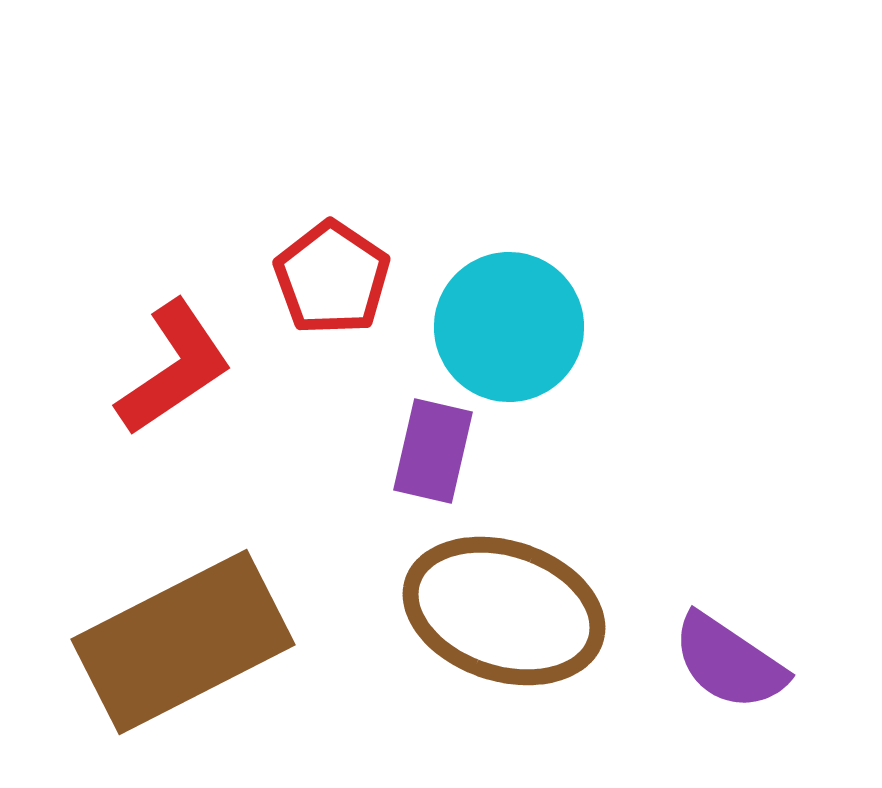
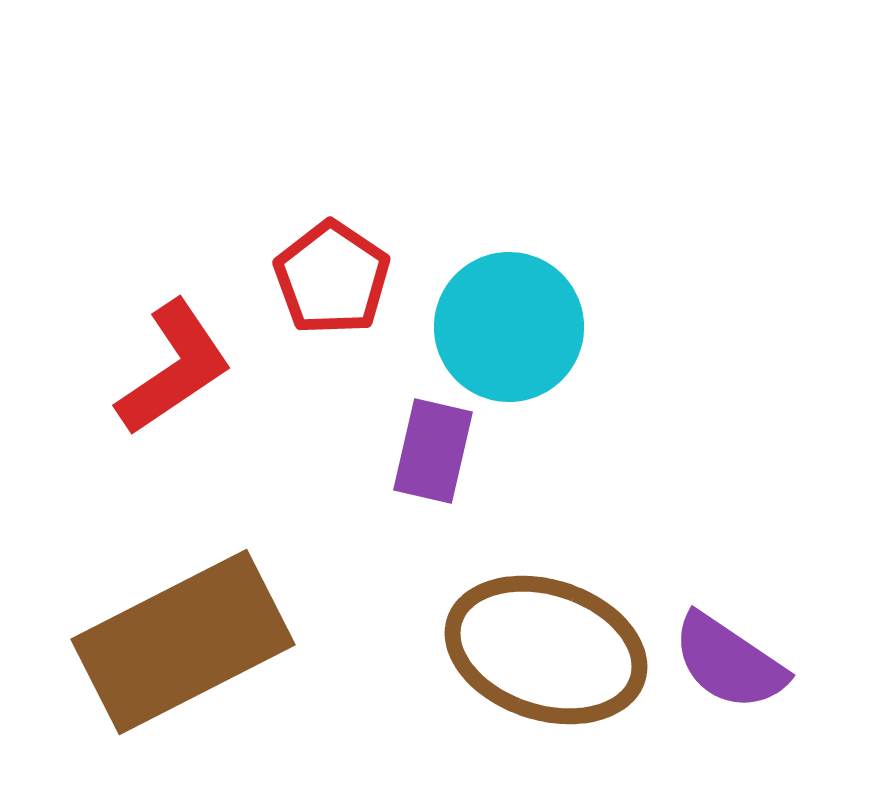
brown ellipse: moved 42 px right, 39 px down
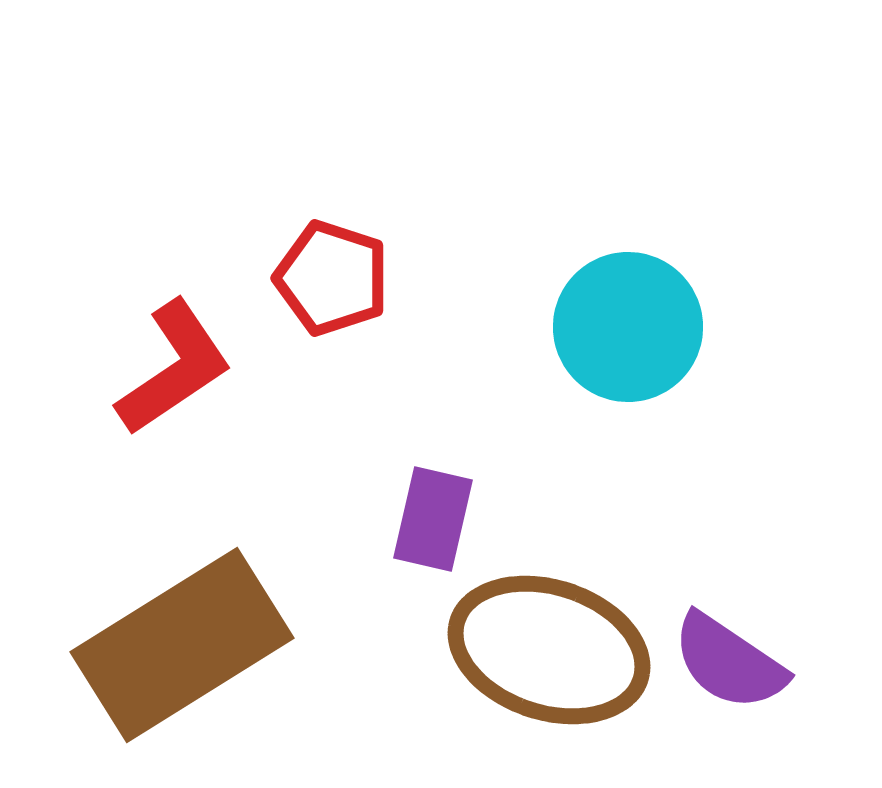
red pentagon: rotated 16 degrees counterclockwise
cyan circle: moved 119 px right
purple rectangle: moved 68 px down
brown rectangle: moved 1 px left, 3 px down; rotated 5 degrees counterclockwise
brown ellipse: moved 3 px right
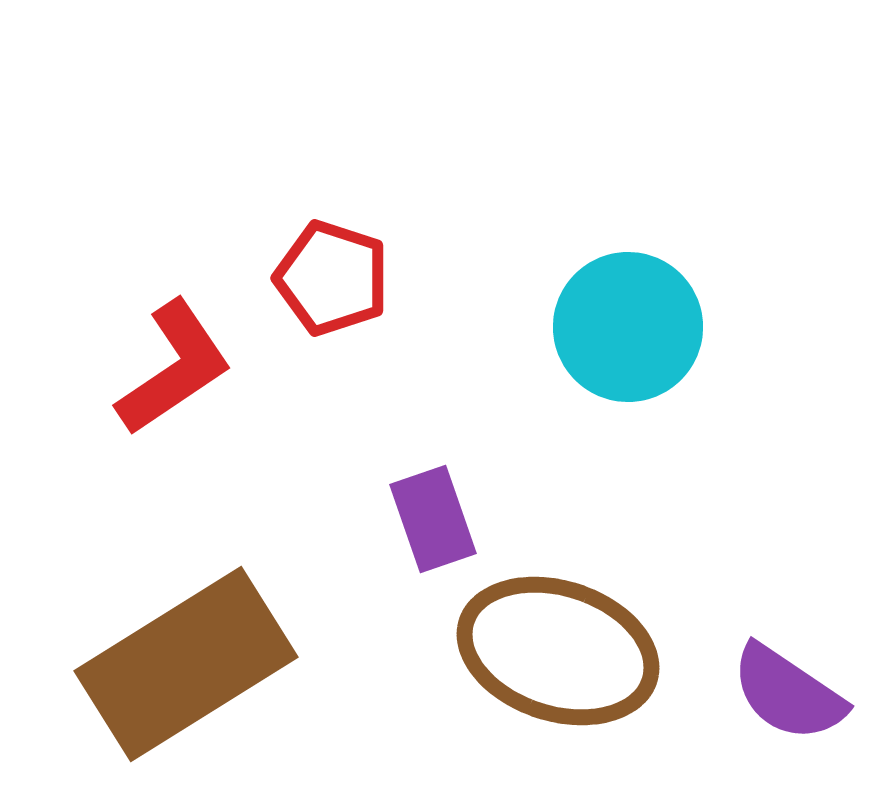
purple rectangle: rotated 32 degrees counterclockwise
brown rectangle: moved 4 px right, 19 px down
brown ellipse: moved 9 px right, 1 px down
purple semicircle: moved 59 px right, 31 px down
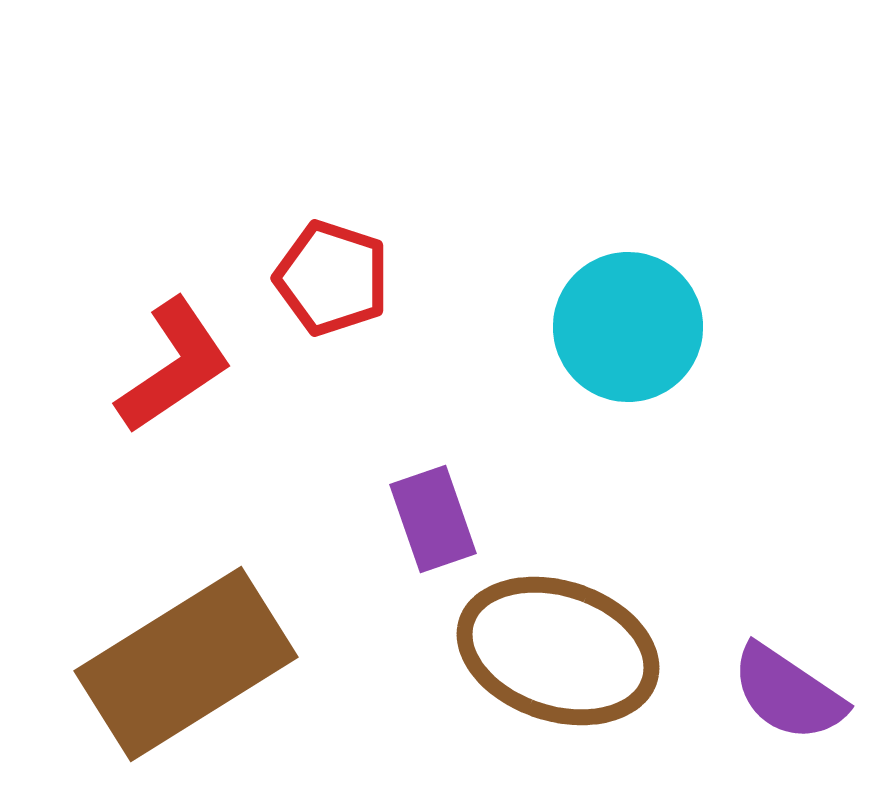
red L-shape: moved 2 px up
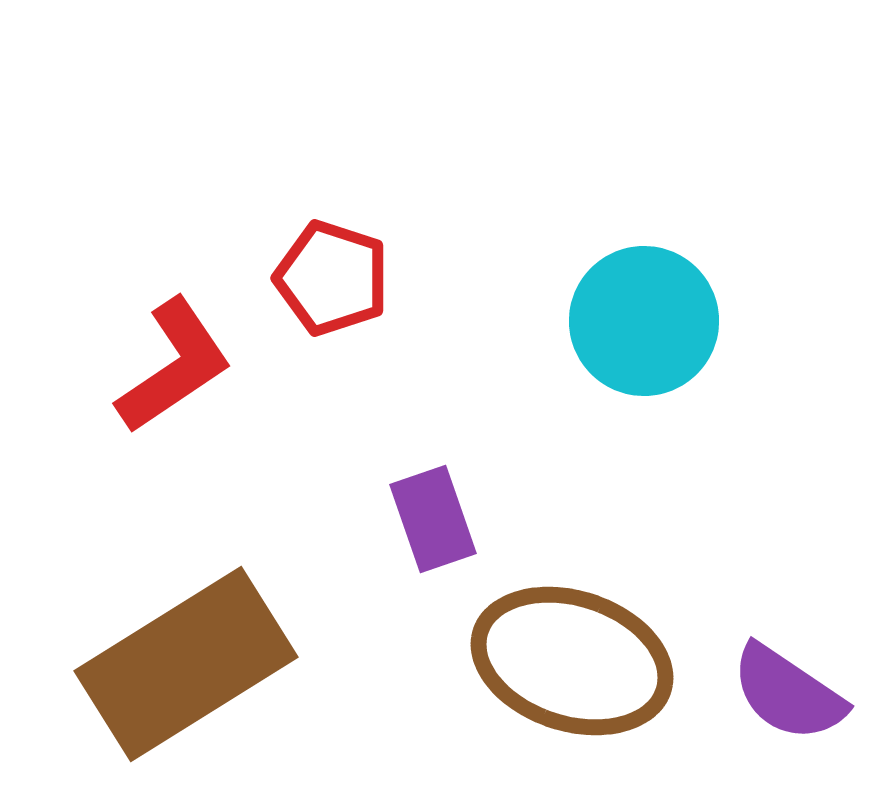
cyan circle: moved 16 px right, 6 px up
brown ellipse: moved 14 px right, 10 px down
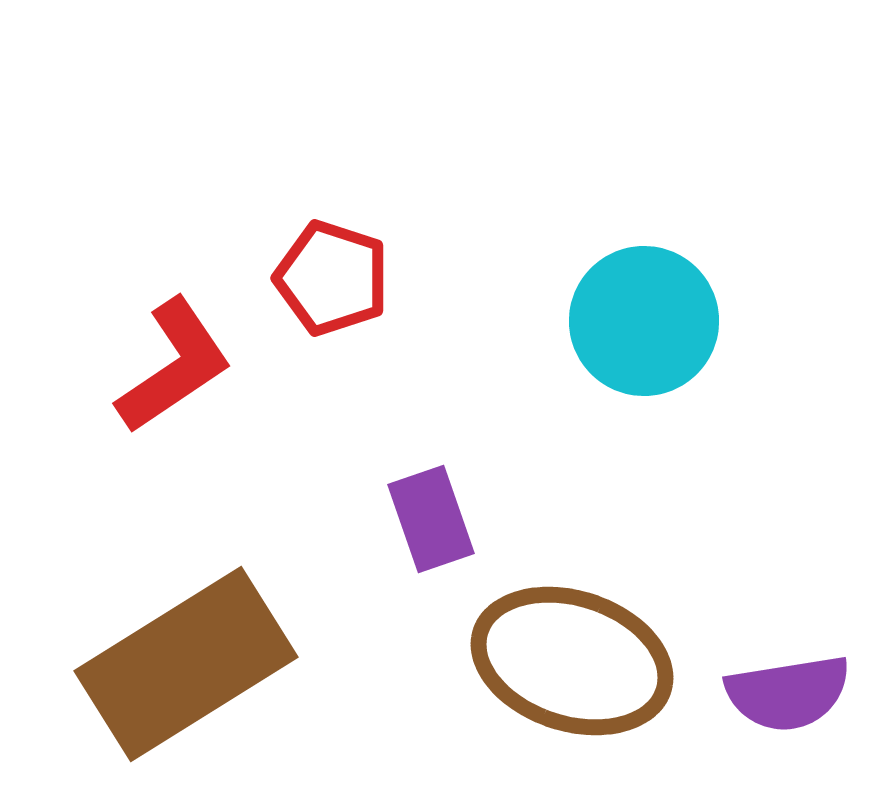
purple rectangle: moved 2 px left
purple semicircle: rotated 43 degrees counterclockwise
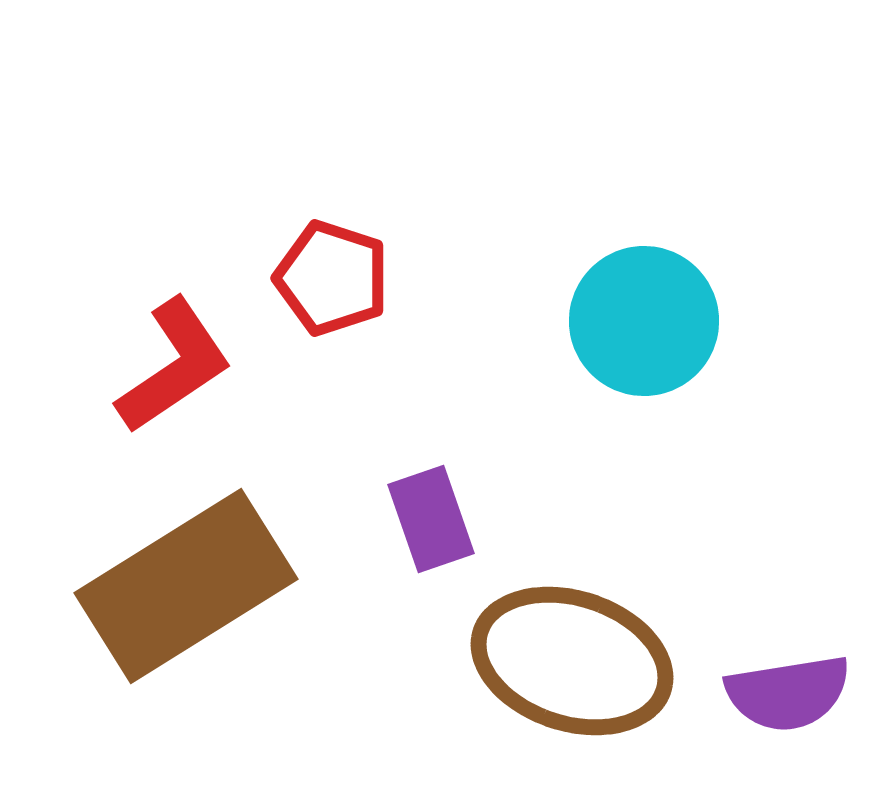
brown rectangle: moved 78 px up
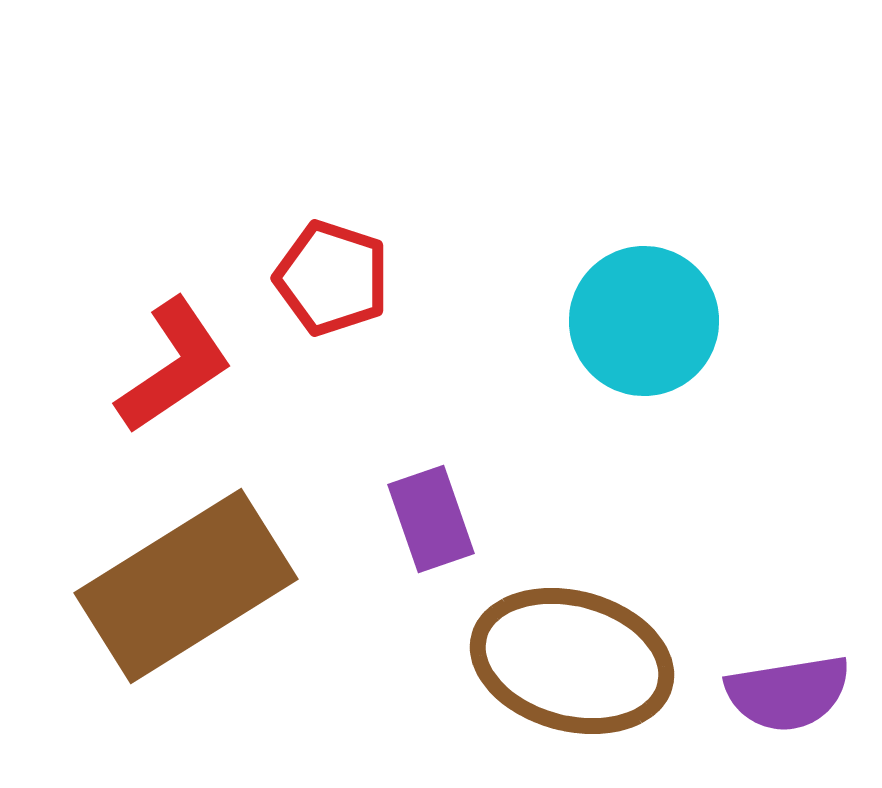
brown ellipse: rotated 3 degrees counterclockwise
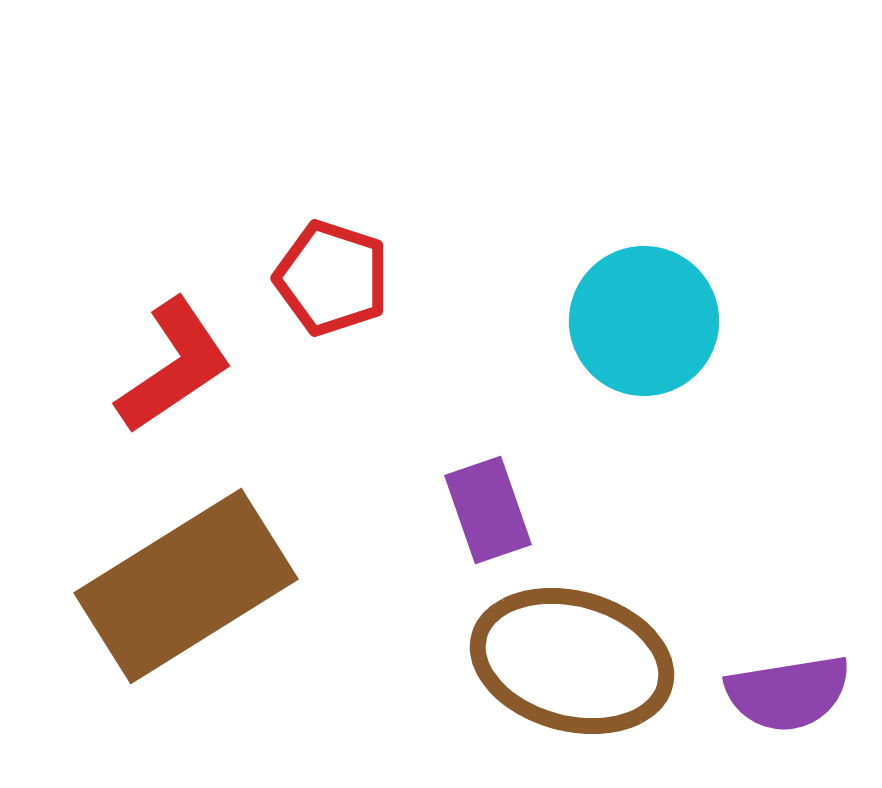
purple rectangle: moved 57 px right, 9 px up
